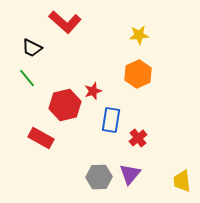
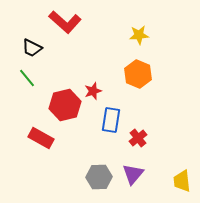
orange hexagon: rotated 12 degrees counterclockwise
purple triangle: moved 3 px right
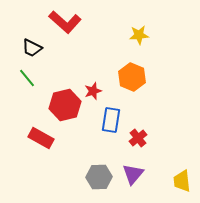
orange hexagon: moved 6 px left, 3 px down
